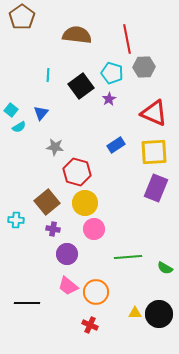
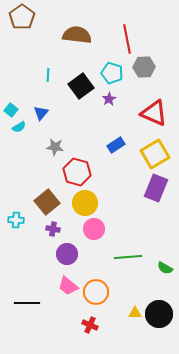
yellow square: moved 1 px right, 2 px down; rotated 28 degrees counterclockwise
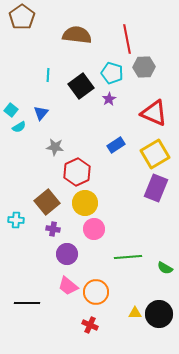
red hexagon: rotated 20 degrees clockwise
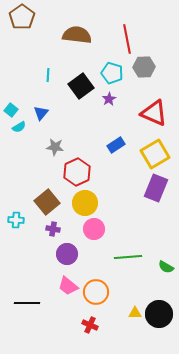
green semicircle: moved 1 px right, 1 px up
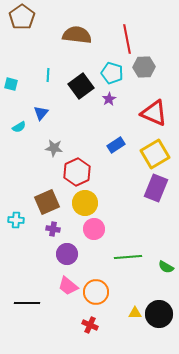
cyan square: moved 26 px up; rotated 24 degrees counterclockwise
gray star: moved 1 px left, 1 px down
brown square: rotated 15 degrees clockwise
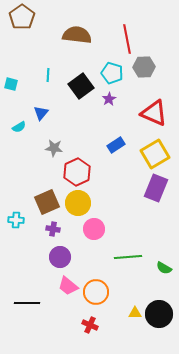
yellow circle: moved 7 px left
purple circle: moved 7 px left, 3 px down
green semicircle: moved 2 px left, 1 px down
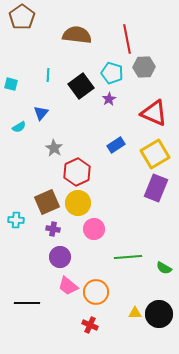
gray star: rotated 24 degrees clockwise
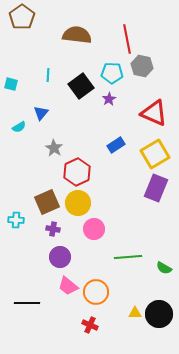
gray hexagon: moved 2 px left, 1 px up; rotated 15 degrees clockwise
cyan pentagon: rotated 15 degrees counterclockwise
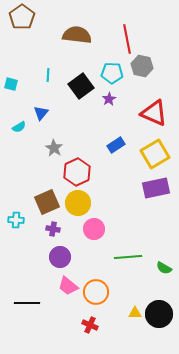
purple rectangle: rotated 56 degrees clockwise
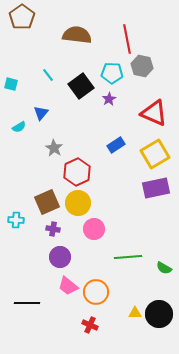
cyan line: rotated 40 degrees counterclockwise
